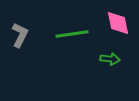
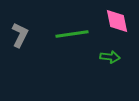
pink diamond: moved 1 px left, 2 px up
green arrow: moved 2 px up
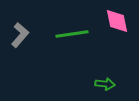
gray L-shape: rotated 15 degrees clockwise
green arrow: moved 5 px left, 27 px down
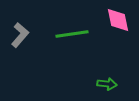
pink diamond: moved 1 px right, 1 px up
green arrow: moved 2 px right
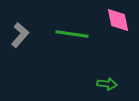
green line: rotated 16 degrees clockwise
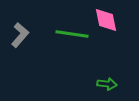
pink diamond: moved 12 px left
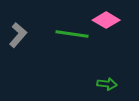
pink diamond: rotated 48 degrees counterclockwise
gray L-shape: moved 2 px left
